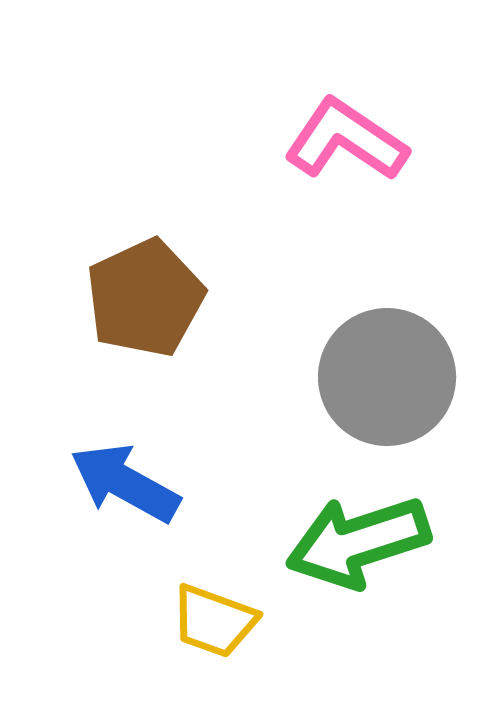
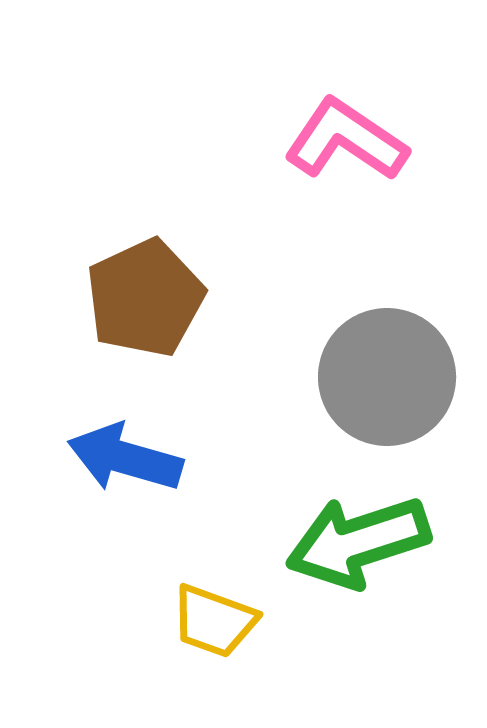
blue arrow: moved 25 px up; rotated 13 degrees counterclockwise
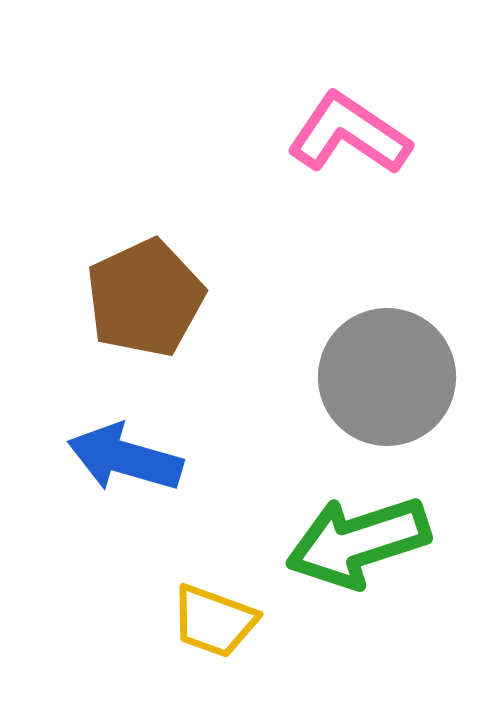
pink L-shape: moved 3 px right, 6 px up
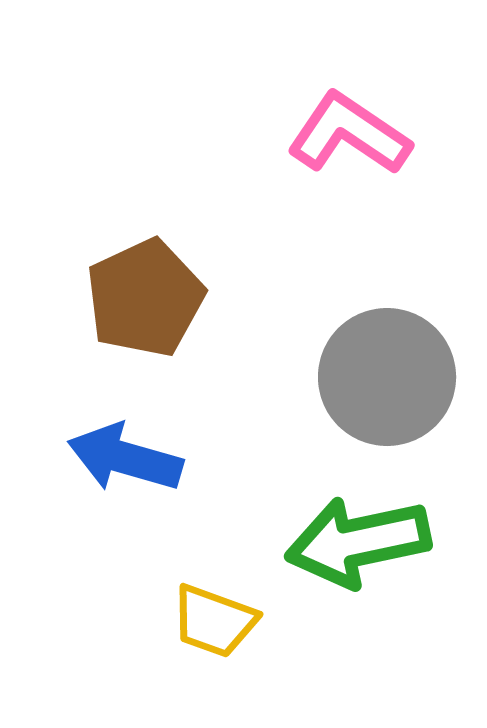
green arrow: rotated 6 degrees clockwise
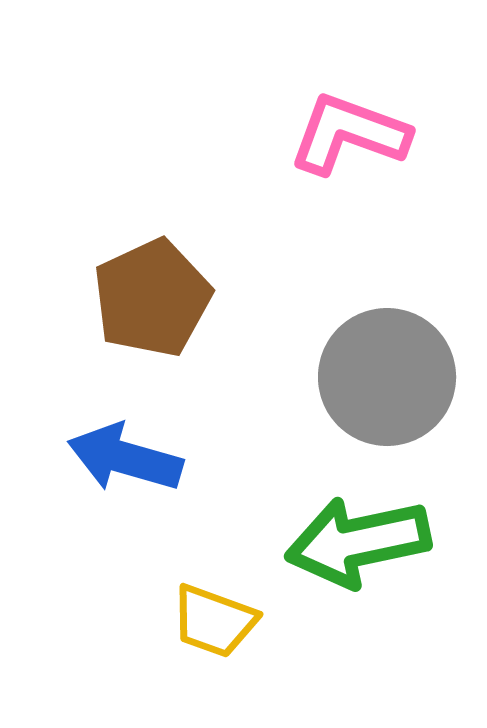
pink L-shape: rotated 14 degrees counterclockwise
brown pentagon: moved 7 px right
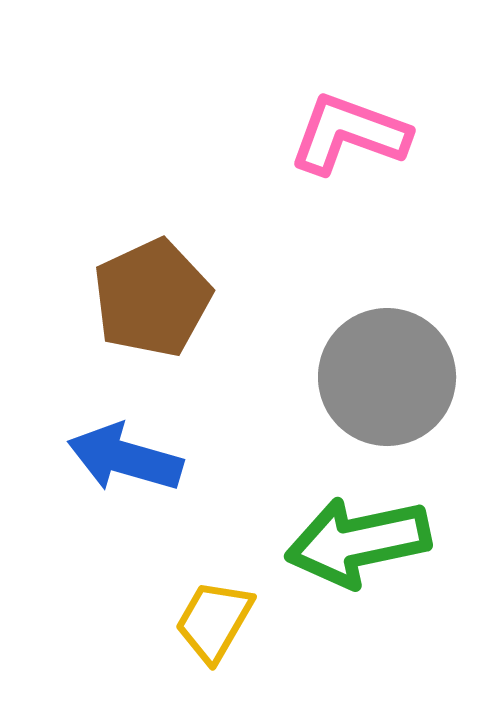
yellow trapezoid: rotated 100 degrees clockwise
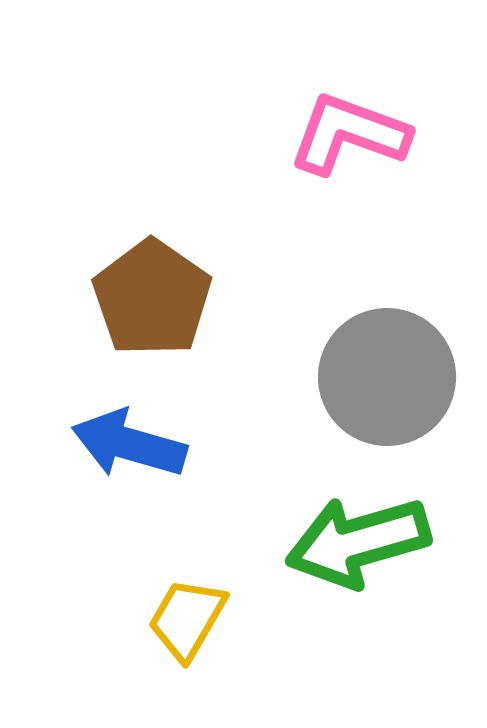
brown pentagon: rotated 12 degrees counterclockwise
blue arrow: moved 4 px right, 14 px up
green arrow: rotated 4 degrees counterclockwise
yellow trapezoid: moved 27 px left, 2 px up
